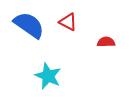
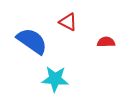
blue semicircle: moved 3 px right, 16 px down
cyan star: moved 7 px right, 3 px down; rotated 20 degrees counterclockwise
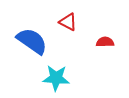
red semicircle: moved 1 px left
cyan star: moved 1 px right, 1 px up
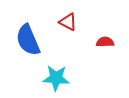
blue semicircle: moved 4 px left, 1 px up; rotated 148 degrees counterclockwise
